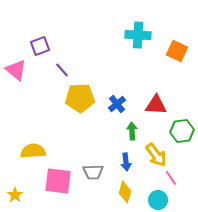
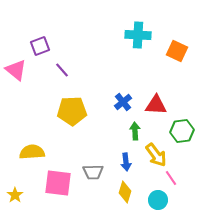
yellow pentagon: moved 8 px left, 13 px down
blue cross: moved 6 px right, 2 px up
green arrow: moved 3 px right
yellow semicircle: moved 1 px left, 1 px down
pink square: moved 2 px down
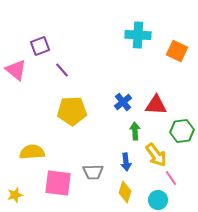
yellow star: rotated 21 degrees clockwise
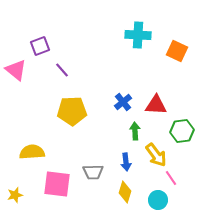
pink square: moved 1 px left, 1 px down
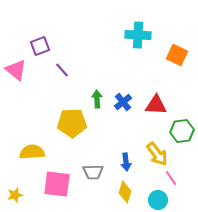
orange square: moved 4 px down
yellow pentagon: moved 12 px down
green arrow: moved 38 px left, 32 px up
yellow arrow: moved 1 px right, 1 px up
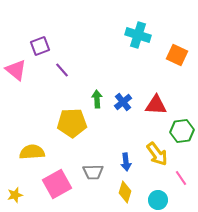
cyan cross: rotated 15 degrees clockwise
pink line: moved 10 px right
pink square: rotated 36 degrees counterclockwise
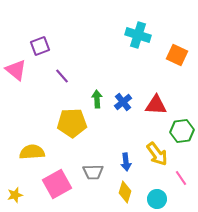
purple line: moved 6 px down
cyan circle: moved 1 px left, 1 px up
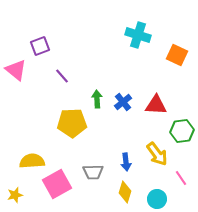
yellow semicircle: moved 9 px down
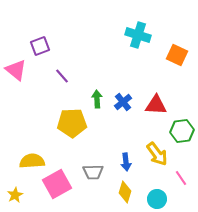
yellow star: rotated 14 degrees counterclockwise
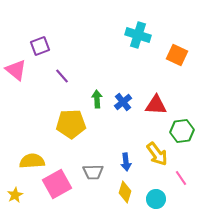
yellow pentagon: moved 1 px left, 1 px down
cyan circle: moved 1 px left
